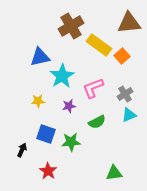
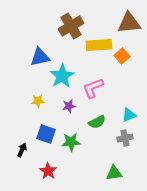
yellow rectangle: rotated 40 degrees counterclockwise
gray cross: moved 44 px down; rotated 21 degrees clockwise
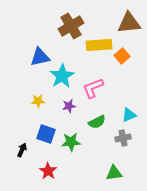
gray cross: moved 2 px left
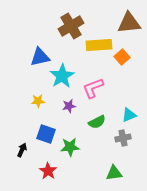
orange square: moved 1 px down
green star: moved 1 px left, 5 px down
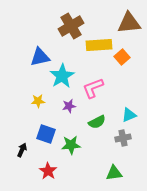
green star: moved 1 px right, 2 px up
